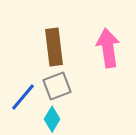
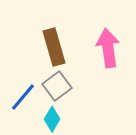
brown rectangle: rotated 9 degrees counterclockwise
gray square: rotated 16 degrees counterclockwise
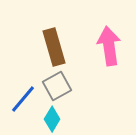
pink arrow: moved 1 px right, 2 px up
gray square: rotated 8 degrees clockwise
blue line: moved 2 px down
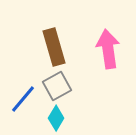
pink arrow: moved 1 px left, 3 px down
cyan diamond: moved 4 px right, 1 px up
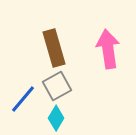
brown rectangle: moved 1 px down
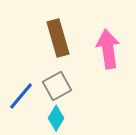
brown rectangle: moved 4 px right, 10 px up
blue line: moved 2 px left, 3 px up
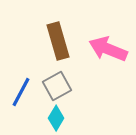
brown rectangle: moved 3 px down
pink arrow: rotated 60 degrees counterclockwise
blue line: moved 4 px up; rotated 12 degrees counterclockwise
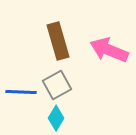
pink arrow: moved 1 px right, 1 px down
gray square: moved 1 px up
blue line: rotated 64 degrees clockwise
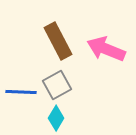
brown rectangle: rotated 12 degrees counterclockwise
pink arrow: moved 3 px left, 1 px up
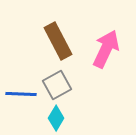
pink arrow: rotated 93 degrees clockwise
blue line: moved 2 px down
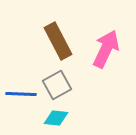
cyan diamond: rotated 65 degrees clockwise
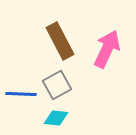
brown rectangle: moved 2 px right
pink arrow: moved 1 px right
